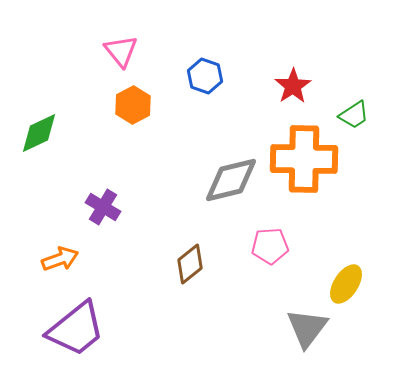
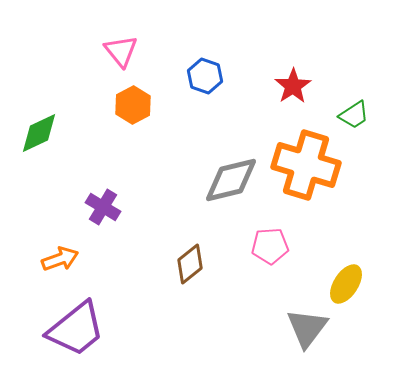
orange cross: moved 2 px right, 6 px down; rotated 16 degrees clockwise
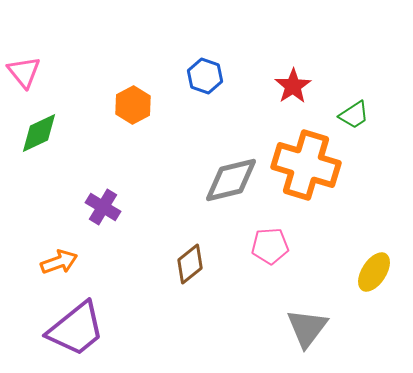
pink triangle: moved 97 px left, 21 px down
orange arrow: moved 1 px left, 3 px down
yellow ellipse: moved 28 px right, 12 px up
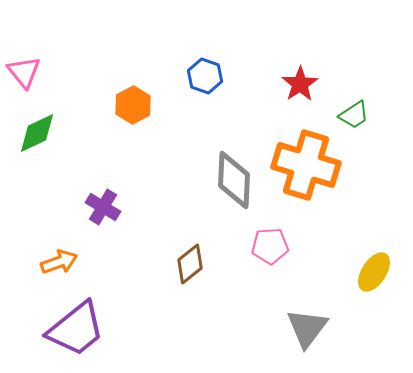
red star: moved 7 px right, 2 px up
green diamond: moved 2 px left
gray diamond: moved 3 px right; rotated 74 degrees counterclockwise
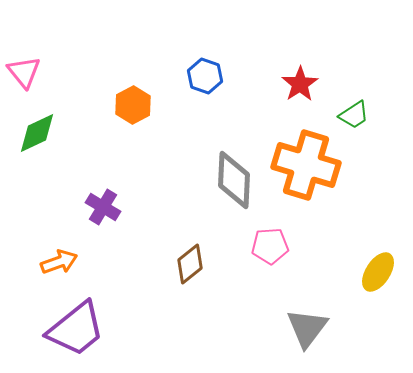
yellow ellipse: moved 4 px right
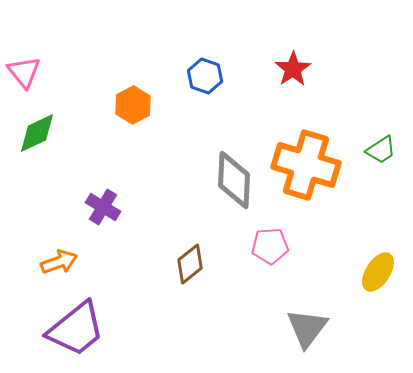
red star: moved 7 px left, 15 px up
green trapezoid: moved 27 px right, 35 px down
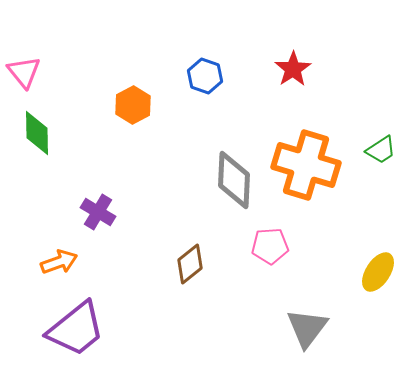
green diamond: rotated 66 degrees counterclockwise
purple cross: moved 5 px left, 5 px down
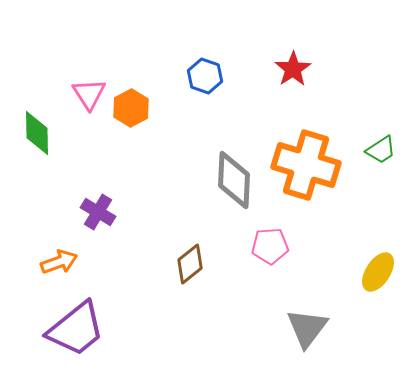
pink triangle: moved 65 px right, 22 px down; rotated 6 degrees clockwise
orange hexagon: moved 2 px left, 3 px down
